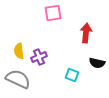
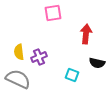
red arrow: moved 1 px down
yellow semicircle: moved 1 px down
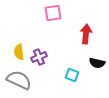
gray semicircle: moved 1 px right, 1 px down
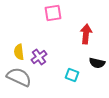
purple cross: rotated 14 degrees counterclockwise
gray semicircle: moved 3 px up
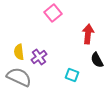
pink square: rotated 30 degrees counterclockwise
red arrow: moved 2 px right
black semicircle: moved 3 px up; rotated 49 degrees clockwise
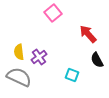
red arrow: rotated 48 degrees counterclockwise
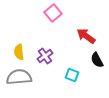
red arrow: moved 2 px left, 2 px down; rotated 12 degrees counterclockwise
purple cross: moved 6 px right, 1 px up
gray semicircle: rotated 30 degrees counterclockwise
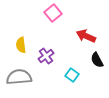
red arrow: rotated 12 degrees counterclockwise
yellow semicircle: moved 2 px right, 7 px up
purple cross: moved 1 px right
cyan square: rotated 16 degrees clockwise
